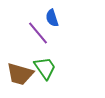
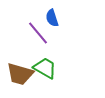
green trapezoid: rotated 25 degrees counterclockwise
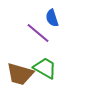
purple line: rotated 10 degrees counterclockwise
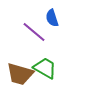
purple line: moved 4 px left, 1 px up
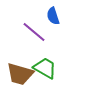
blue semicircle: moved 1 px right, 2 px up
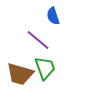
purple line: moved 4 px right, 8 px down
green trapezoid: rotated 40 degrees clockwise
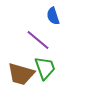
brown trapezoid: moved 1 px right
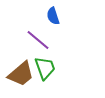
brown trapezoid: rotated 56 degrees counterclockwise
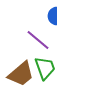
blue semicircle: rotated 18 degrees clockwise
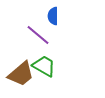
purple line: moved 5 px up
green trapezoid: moved 1 px left, 2 px up; rotated 40 degrees counterclockwise
